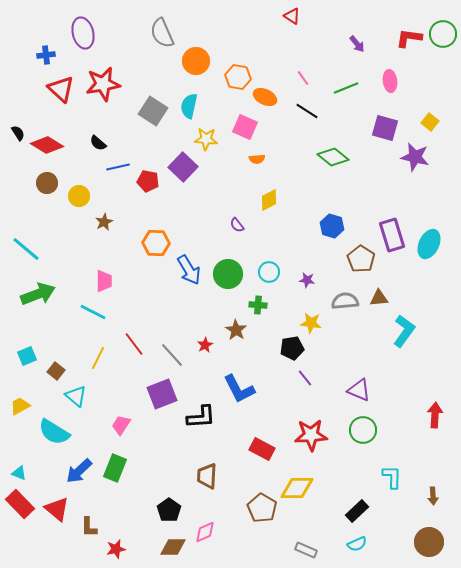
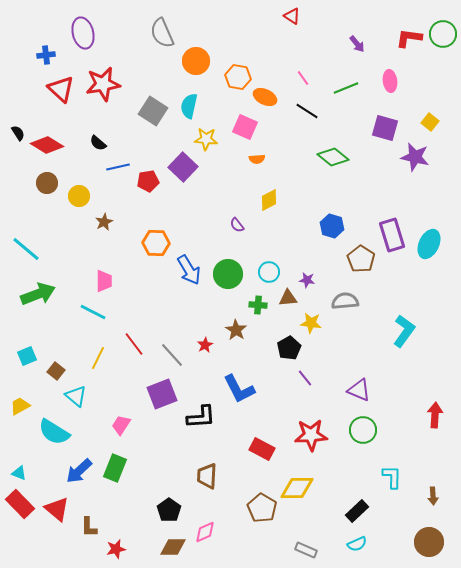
red pentagon at (148, 181): rotated 20 degrees counterclockwise
brown triangle at (379, 298): moved 91 px left
black pentagon at (292, 348): moved 3 px left; rotated 20 degrees counterclockwise
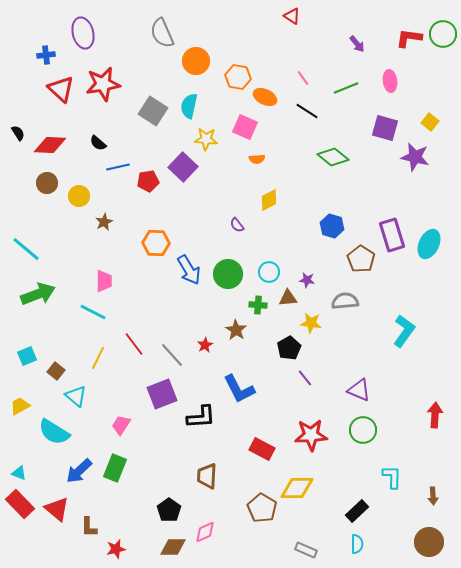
red diamond at (47, 145): moved 3 px right; rotated 28 degrees counterclockwise
cyan semicircle at (357, 544): rotated 66 degrees counterclockwise
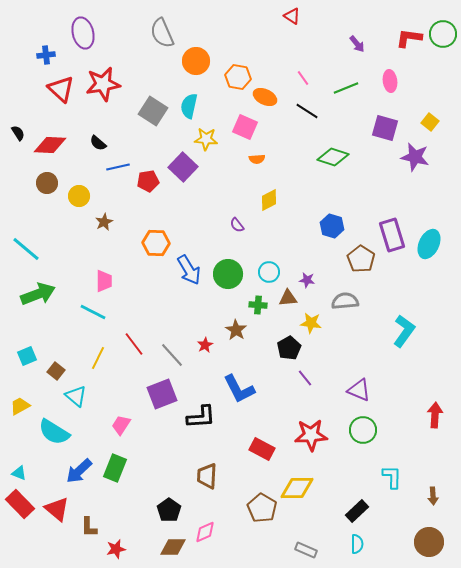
green diamond at (333, 157): rotated 20 degrees counterclockwise
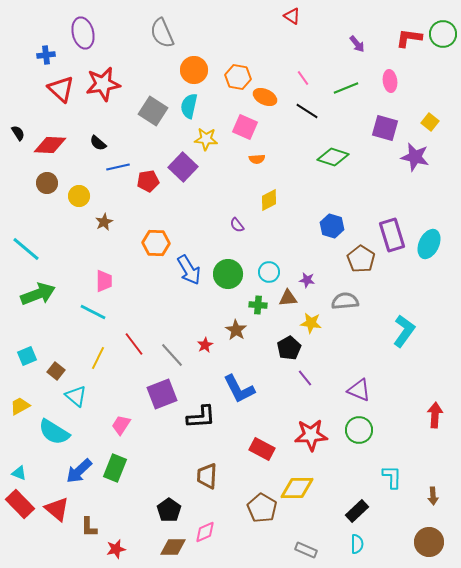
orange circle at (196, 61): moved 2 px left, 9 px down
green circle at (363, 430): moved 4 px left
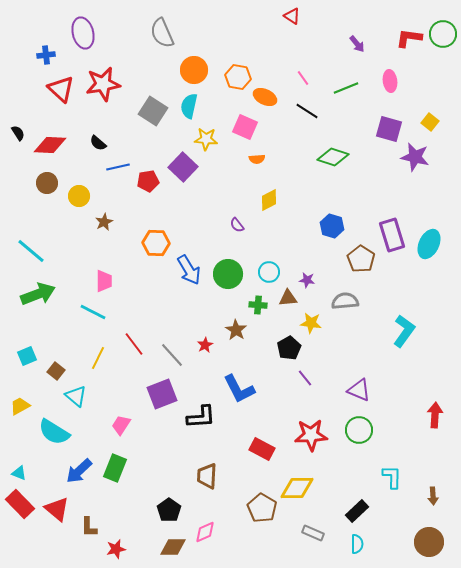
purple square at (385, 128): moved 4 px right, 1 px down
cyan line at (26, 249): moved 5 px right, 2 px down
gray rectangle at (306, 550): moved 7 px right, 17 px up
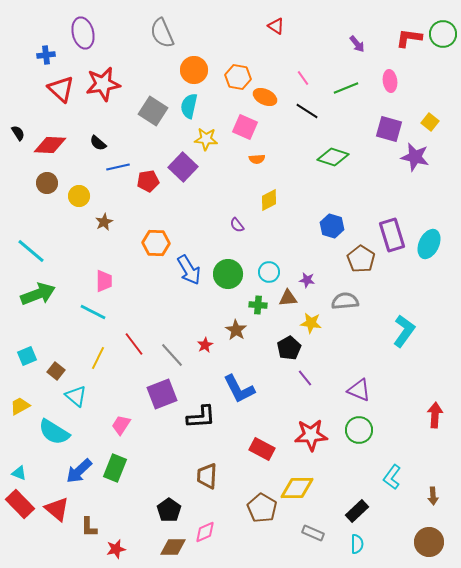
red triangle at (292, 16): moved 16 px left, 10 px down
cyan L-shape at (392, 477): rotated 145 degrees counterclockwise
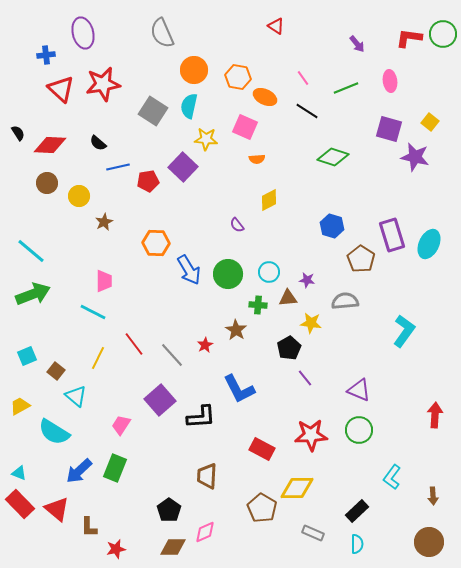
green arrow at (38, 294): moved 5 px left
purple square at (162, 394): moved 2 px left, 6 px down; rotated 20 degrees counterclockwise
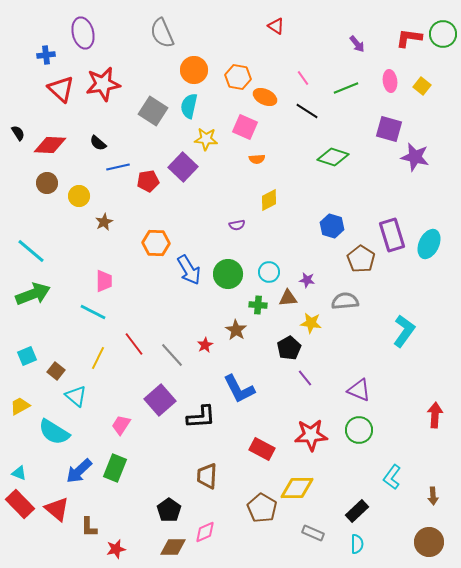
yellow square at (430, 122): moved 8 px left, 36 px up
purple semicircle at (237, 225): rotated 63 degrees counterclockwise
